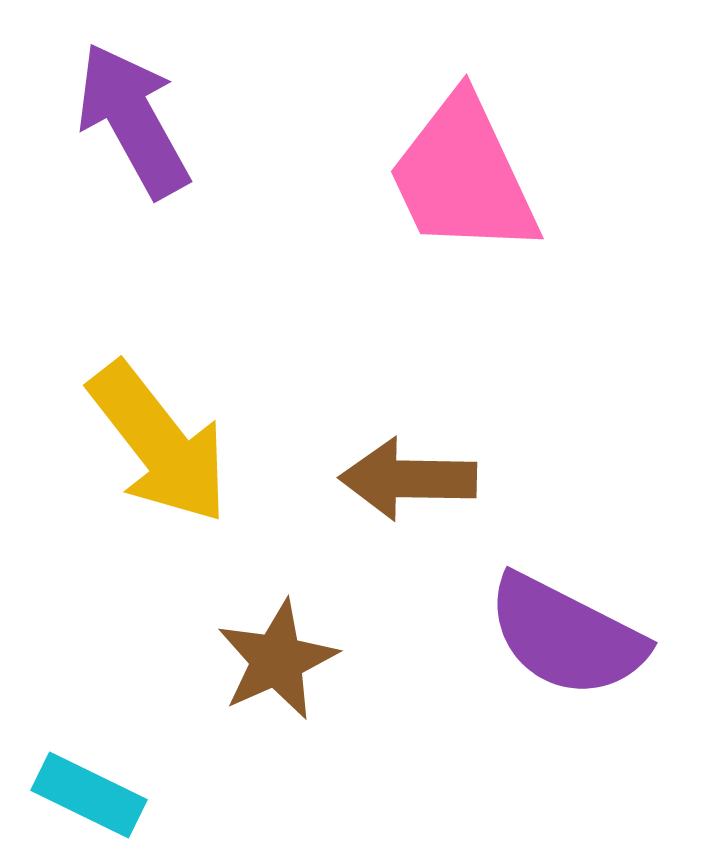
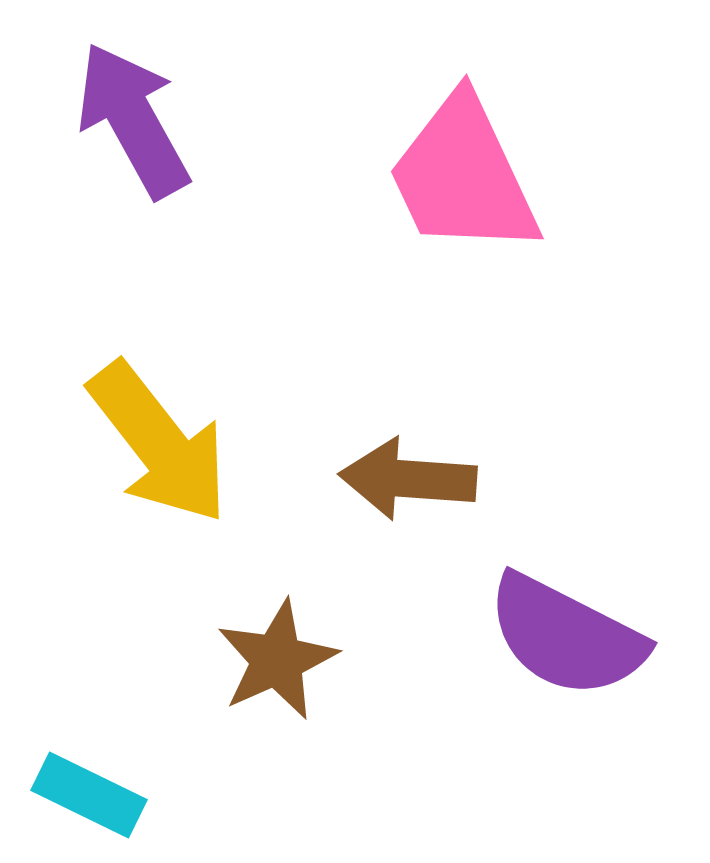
brown arrow: rotated 3 degrees clockwise
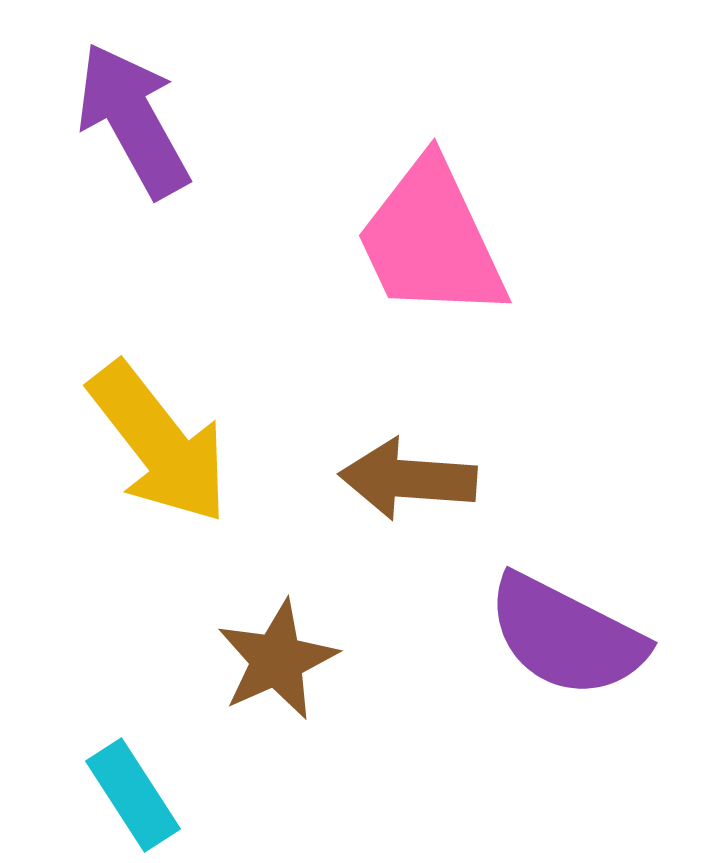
pink trapezoid: moved 32 px left, 64 px down
cyan rectangle: moved 44 px right; rotated 31 degrees clockwise
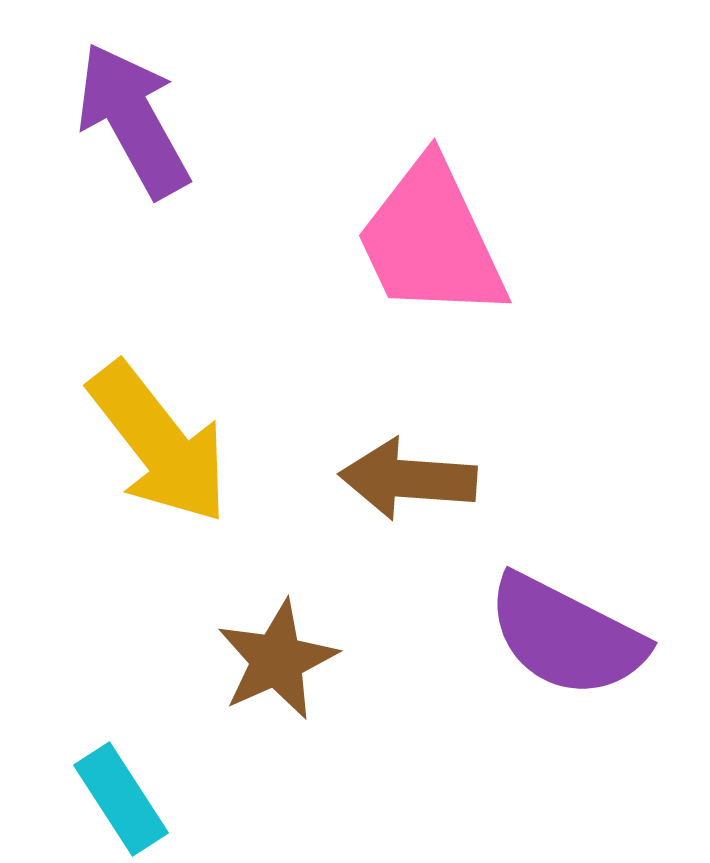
cyan rectangle: moved 12 px left, 4 px down
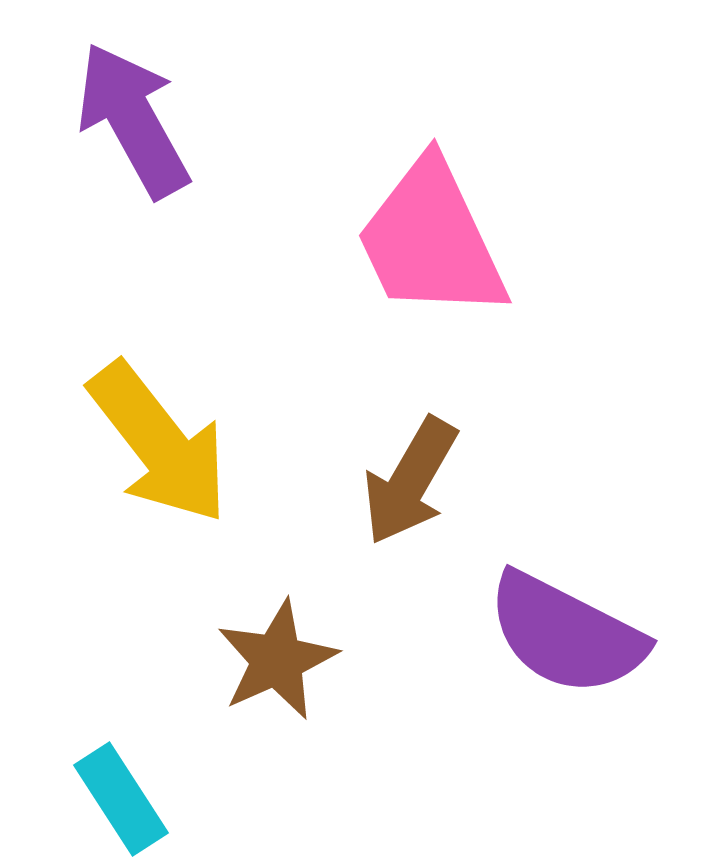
brown arrow: moved 2 px right, 2 px down; rotated 64 degrees counterclockwise
purple semicircle: moved 2 px up
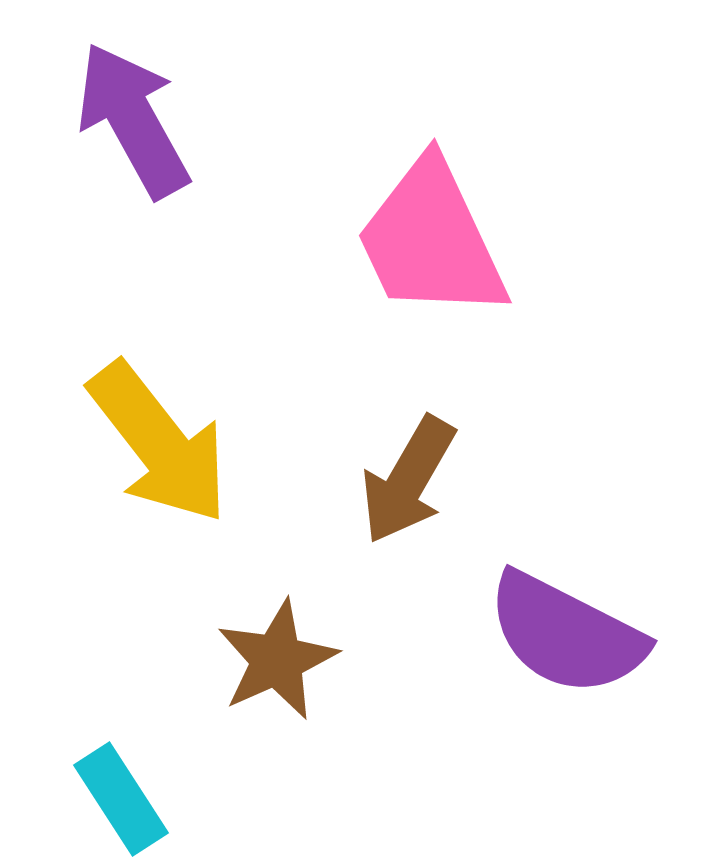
brown arrow: moved 2 px left, 1 px up
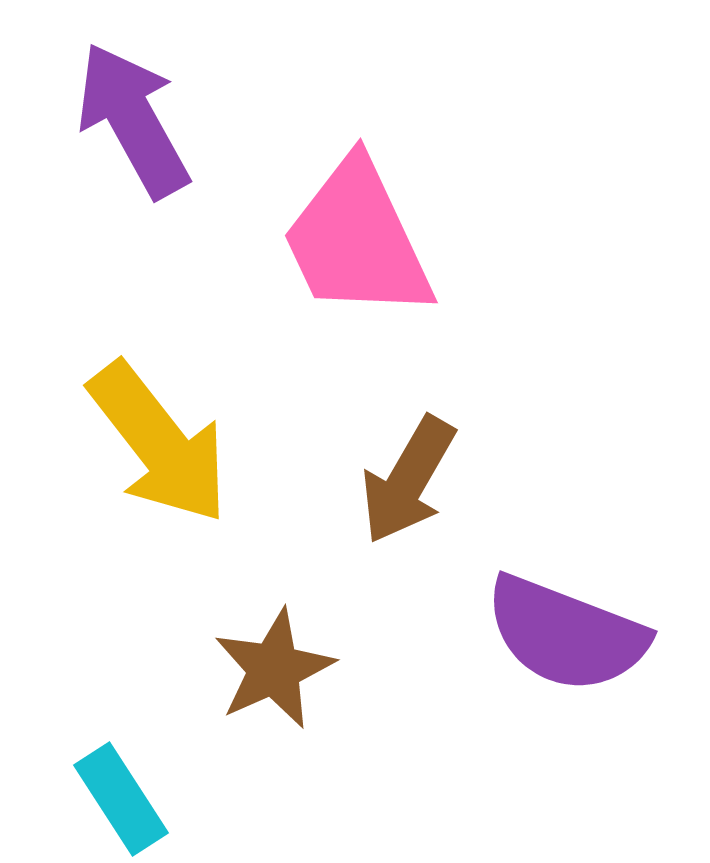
pink trapezoid: moved 74 px left
purple semicircle: rotated 6 degrees counterclockwise
brown star: moved 3 px left, 9 px down
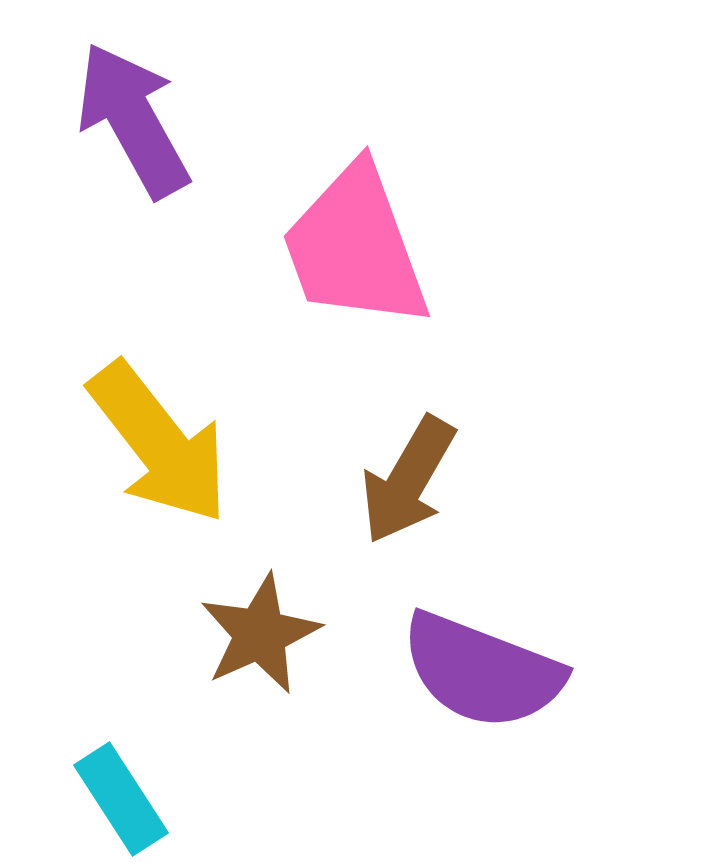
pink trapezoid: moved 2 px left, 7 px down; rotated 5 degrees clockwise
purple semicircle: moved 84 px left, 37 px down
brown star: moved 14 px left, 35 px up
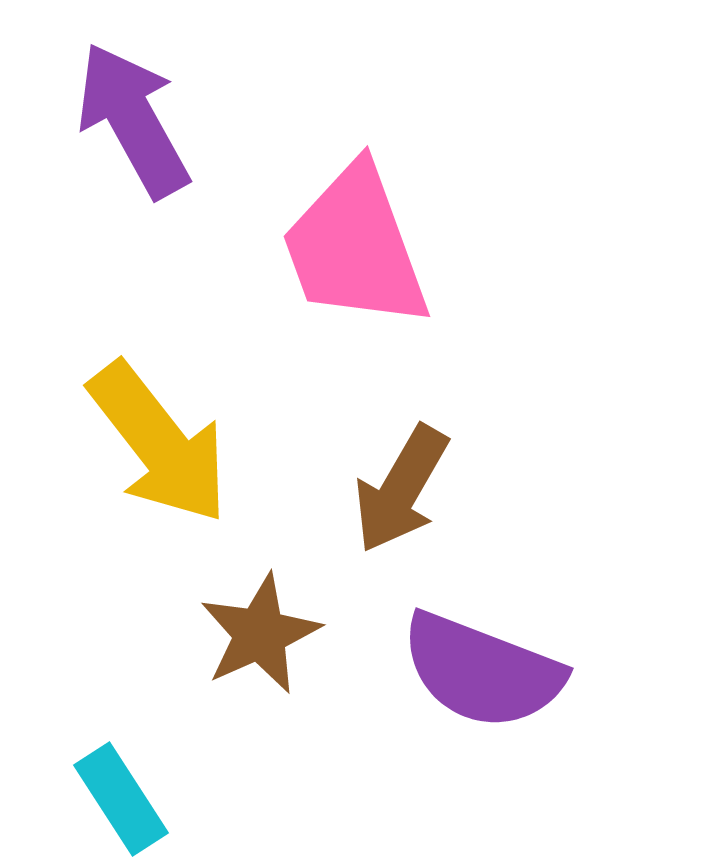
brown arrow: moved 7 px left, 9 px down
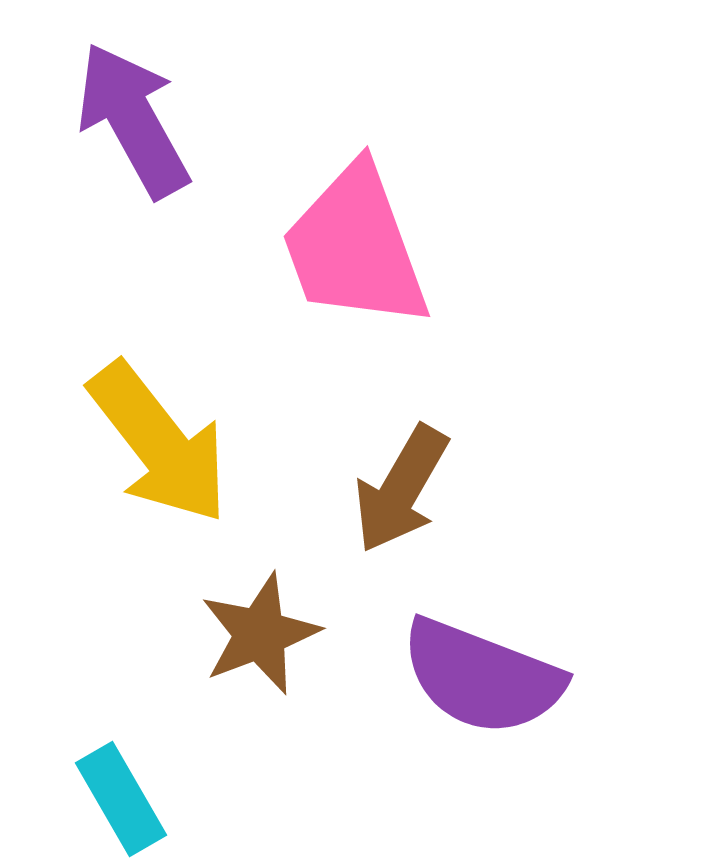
brown star: rotated 3 degrees clockwise
purple semicircle: moved 6 px down
cyan rectangle: rotated 3 degrees clockwise
